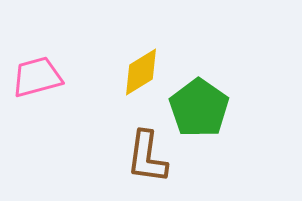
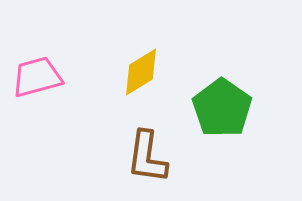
green pentagon: moved 23 px right
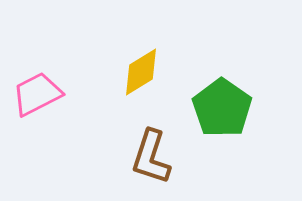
pink trapezoid: moved 17 px down; rotated 12 degrees counterclockwise
brown L-shape: moved 4 px right; rotated 10 degrees clockwise
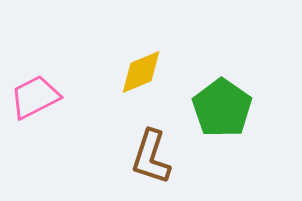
yellow diamond: rotated 9 degrees clockwise
pink trapezoid: moved 2 px left, 3 px down
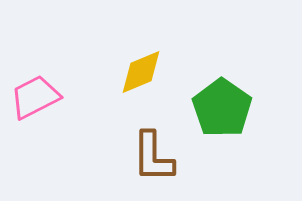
brown L-shape: moved 2 px right; rotated 18 degrees counterclockwise
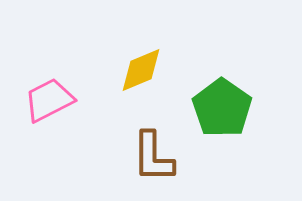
yellow diamond: moved 2 px up
pink trapezoid: moved 14 px right, 3 px down
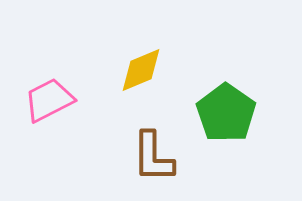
green pentagon: moved 4 px right, 5 px down
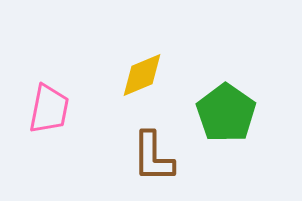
yellow diamond: moved 1 px right, 5 px down
pink trapezoid: moved 9 px down; rotated 128 degrees clockwise
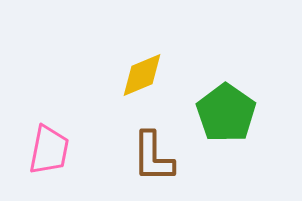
pink trapezoid: moved 41 px down
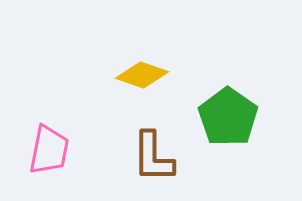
yellow diamond: rotated 42 degrees clockwise
green pentagon: moved 2 px right, 4 px down
